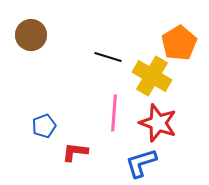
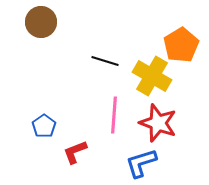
brown circle: moved 10 px right, 13 px up
orange pentagon: moved 2 px right, 2 px down
black line: moved 3 px left, 4 px down
pink line: moved 2 px down
blue pentagon: rotated 15 degrees counterclockwise
red L-shape: rotated 28 degrees counterclockwise
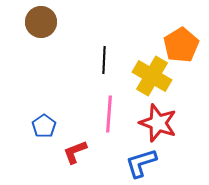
black line: moved 1 px left, 1 px up; rotated 76 degrees clockwise
pink line: moved 5 px left, 1 px up
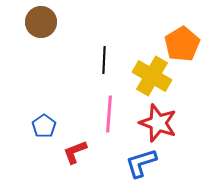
orange pentagon: moved 1 px right, 1 px up
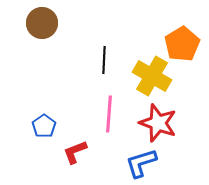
brown circle: moved 1 px right, 1 px down
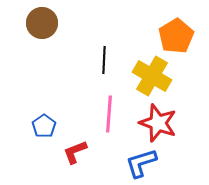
orange pentagon: moved 6 px left, 8 px up
